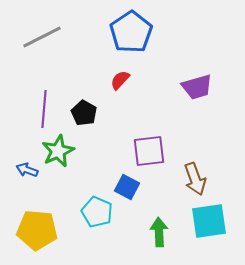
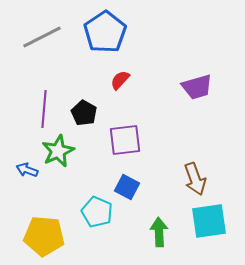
blue pentagon: moved 26 px left
purple square: moved 24 px left, 11 px up
yellow pentagon: moved 7 px right, 6 px down
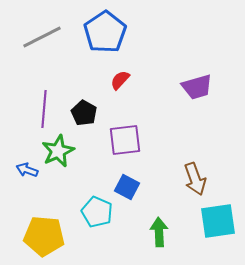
cyan square: moved 9 px right
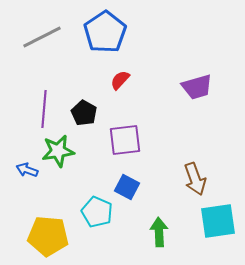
green star: rotated 16 degrees clockwise
yellow pentagon: moved 4 px right
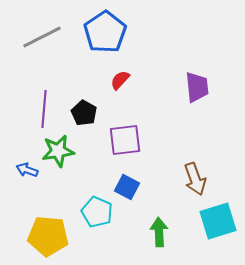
purple trapezoid: rotated 80 degrees counterclockwise
cyan square: rotated 9 degrees counterclockwise
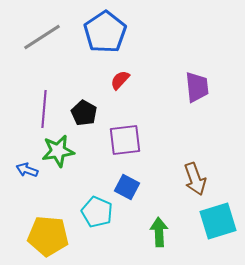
gray line: rotated 6 degrees counterclockwise
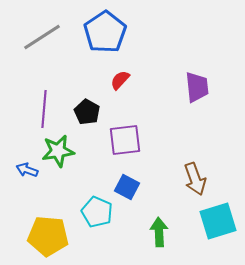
black pentagon: moved 3 px right, 1 px up
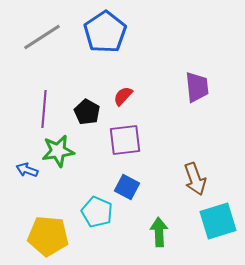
red semicircle: moved 3 px right, 16 px down
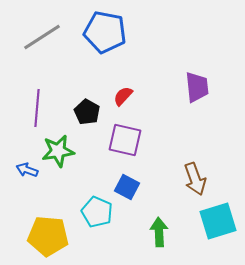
blue pentagon: rotated 27 degrees counterclockwise
purple line: moved 7 px left, 1 px up
purple square: rotated 20 degrees clockwise
